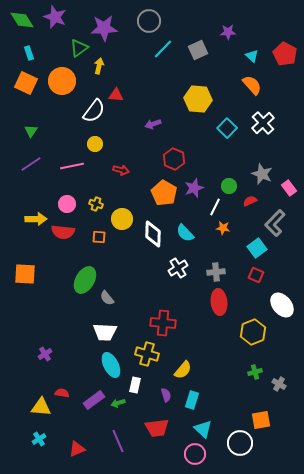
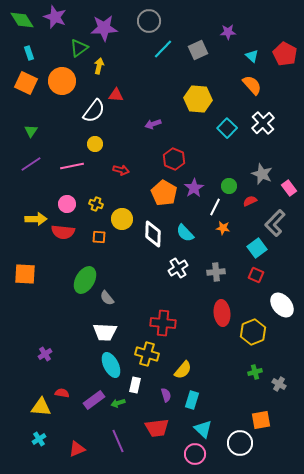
purple star at (194, 188): rotated 12 degrees counterclockwise
red ellipse at (219, 302): moved 3 px right, 11 px down
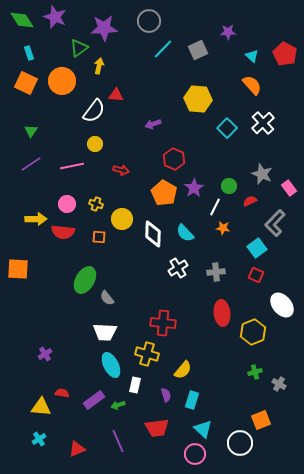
orange square at (25, 274): moved 7 px left, 5 px up
green arrow at (118, 403): moved 2 px down
orange square at (261, 420): rotated 12 degrees counterclockwise
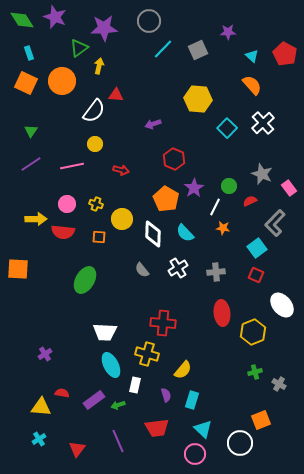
orange pentagon at (164, 193): moved 2 px right, 6 px down
gray semicircle at (107, 298): moved 35 px right, 28 px up
red triangle at (77, 449): rotated 30 degrees counterclockwise
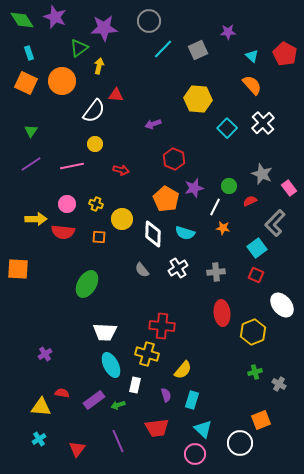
purple star at (194, 188): rotated 18 degrees clockwise
cyan semicircle at (185, 233): rotated 30 degrees counterclockwise
green ellipse at (85, 280): moved 2 px right, 4 px down
red cross at (163, 323): moved 1 px left, 3 px down
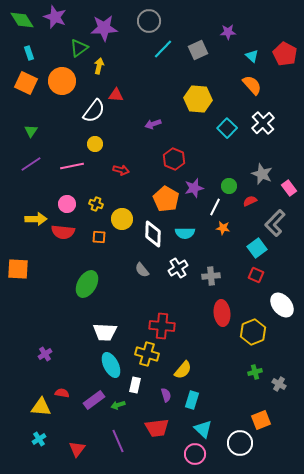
cyan semicircle at (185, 233): rotated 18 degrees counterclockwise
gray cross at (216, 272): moved 5 px left, 4 px down
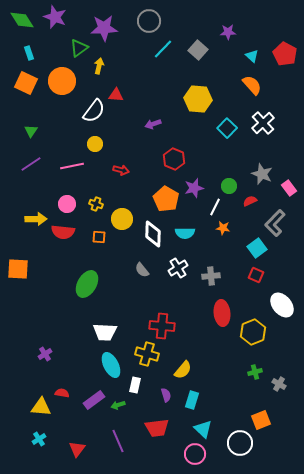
gray square at (198, 50): rotated 24 degrees counterclockwise
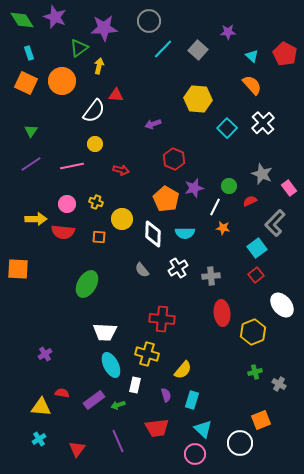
yellow cross at (96, 204): moved 2 px up
red square at (256, 275): rotated 28 degrees clockwise
red cross at (162, 326): moved 7 px up
